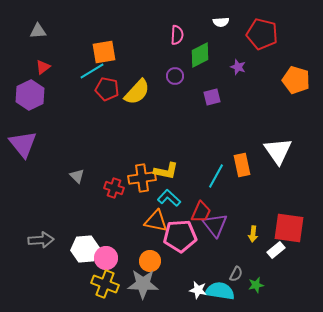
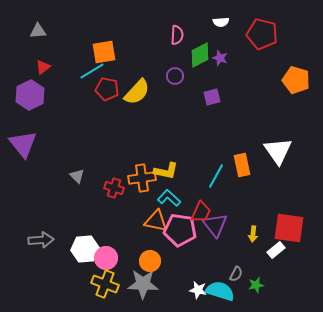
purple star at (238, 67): moved 18 px left, 9 px up
pink pentagon at (180, 236): moved 6 px up; rotated 12 degrees clockwise
cyan semicircle at (220, 291): rotated 8 degrees clockwise
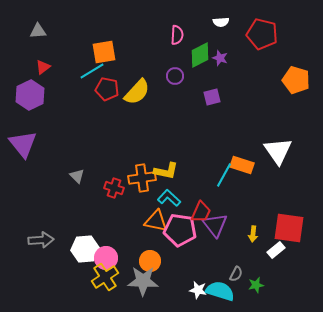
orange rectangle at (242, 165): rotated 60 degrees counterclockwise
cyan line at (216, 176): moved 8 px right, 1 px up
yellow cross at (105, 284): moved 7 px up; rotated 36 degrees clockwise
gray star at (143, 284): moved 3 px up
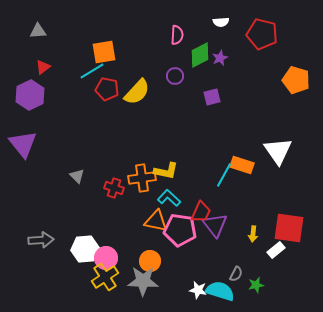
purple star at (220, 58): rotated 28 degrees clockwise
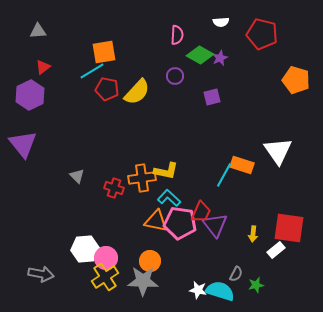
green diamond at (200, 55): rotated 56 degrees clockwise
pink pentagon at (180, 230): moved 7 px up
gray arrow at (41, 240): moved 34 px down; rotated 15 degrees clockwise
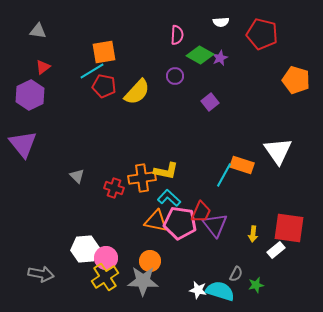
gray triangle at (38, 31): rotated 12 degrees clockwise
red pentagon at (107, 89): moved 3 px left, 3 px up
purple square at (212, 97): moved 2 px left, 5 px down; rotated 24 degrees counterclockwise
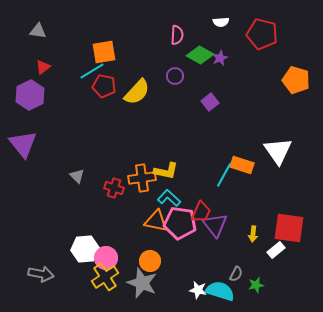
gray star at (143, 281): moved 1 px left, 2 px down; rotated 20 degrees clockwise
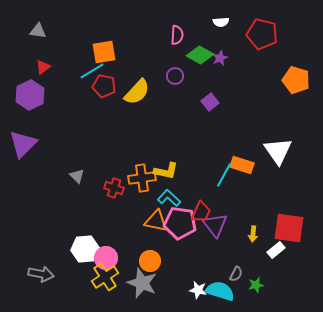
purple triangle at (23, 144): rotated 24 degrees clockwise
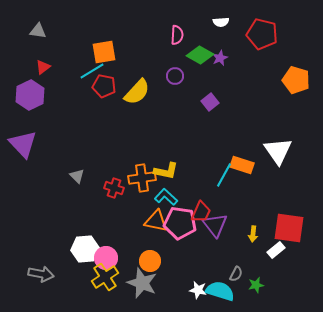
purple triangle at (23, 144): rotated 28 degrees counterclockwise
cyan L-shape at (169, 198): moved 3 px left, 1 px up
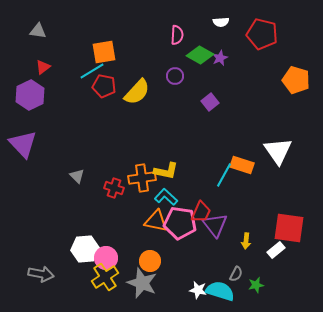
yellow arrow at (253, 234): moved 7 px left, 7 px down
